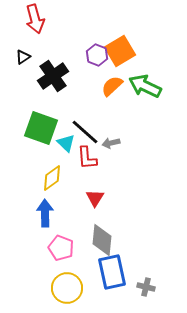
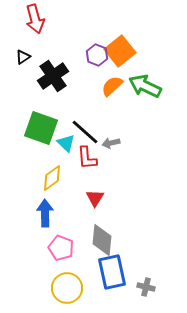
orange square: rotated 8 degrees counterclockwise
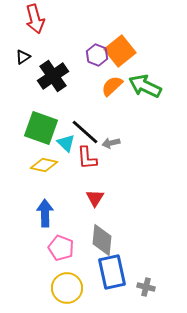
yellow diamond: moved 8 px left, 13 px up; rotated 48 degrees clockwise
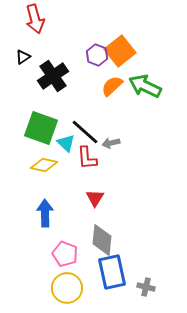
pink pentagon: moved 4 px right, 6 px down
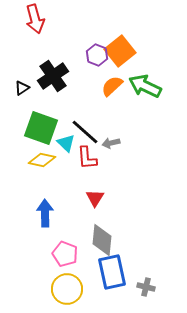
black triangle: moved 1 px left, 31 px down
yellow diamond: moved 2 px left, 5 px up
yellow circle: moved 1 px down
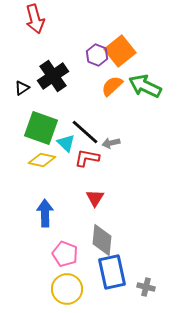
red L-shape: rotated 105 degrees clockwise
